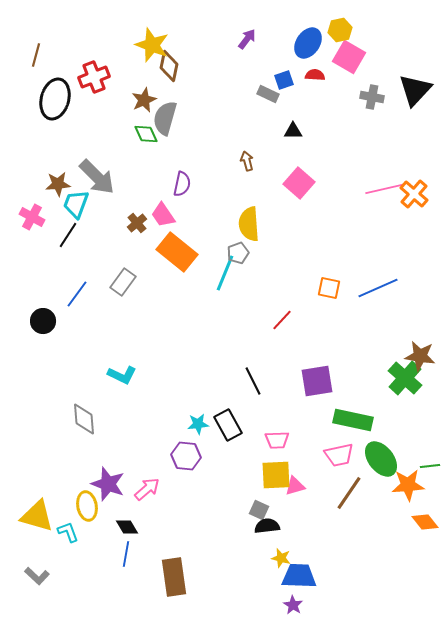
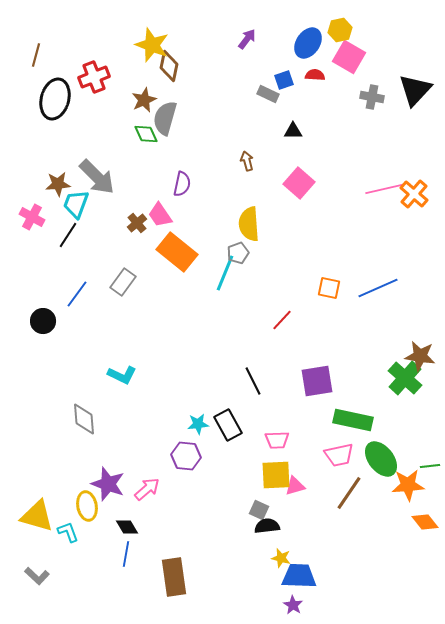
pink trapezoid at (163, 215): moved 3 px left
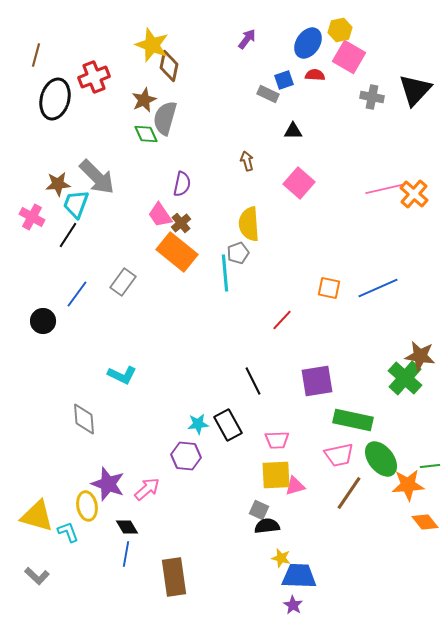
brown cross at (137, 223): moved 44 px right
cyan line at (225, 273): rotated 27 degrees counterclockwise
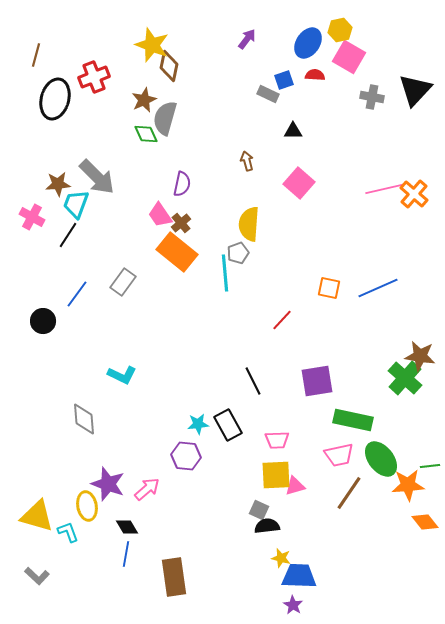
yellow semicircle at (249, 224): rotated 8 degrees clockwise
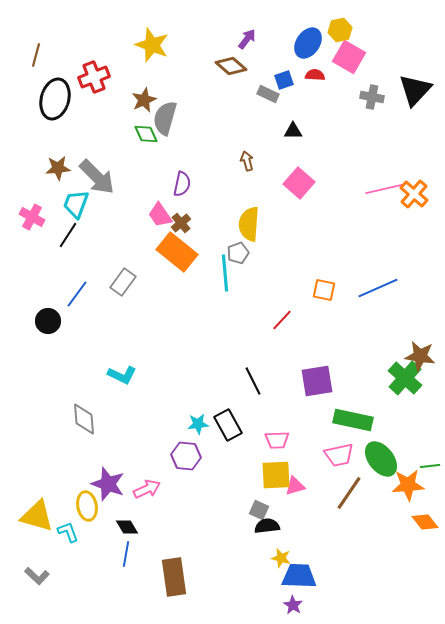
brown diamond at (169, 66): moved 62 px right; rotated 60 degrees counterclockwise
brown star at (58, 184): moved 16 px up
orange square at (329, 288): moved 5 px left, 2 px down
black circle at (43, 321): moved 5 px right
pink arrow at (147, 489): rotated 16 degrees clockwise
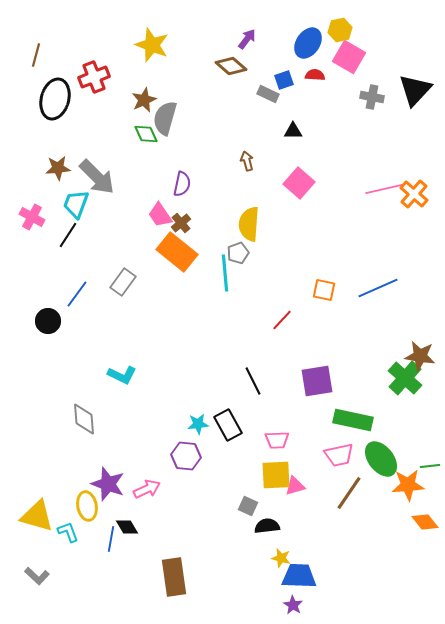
gray square at (259, 510): moved 11 px left, 4 px up
blue line at (126, 554): moved 15 px left, 15 px up
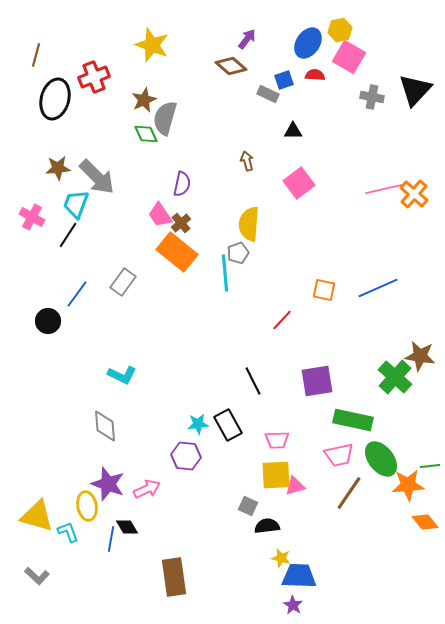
pink square at (299, 183): rotated 12 degrees clockwise
green cross at (405, 378): moved 10 px left, 1 px up
gray diamond at (84, 419): moved 21 px right, 7 px down
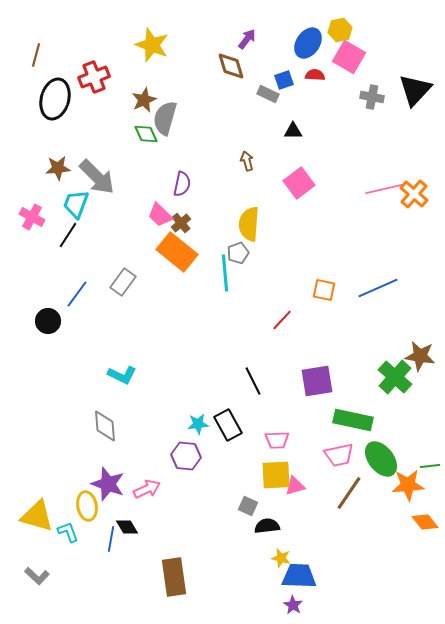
brown diamond at (231, 66): rotated 32 degrees clockwise
pink trapezoid at (160, 215): rotated 12 degrees counterclockwise
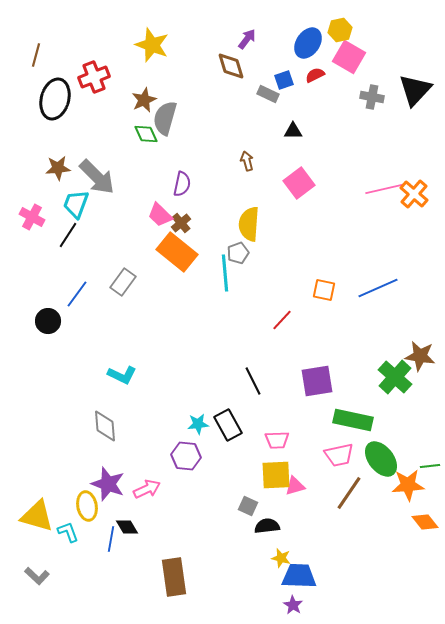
red semicircle at (315, 75): rotated 30 degrees counterclockwise
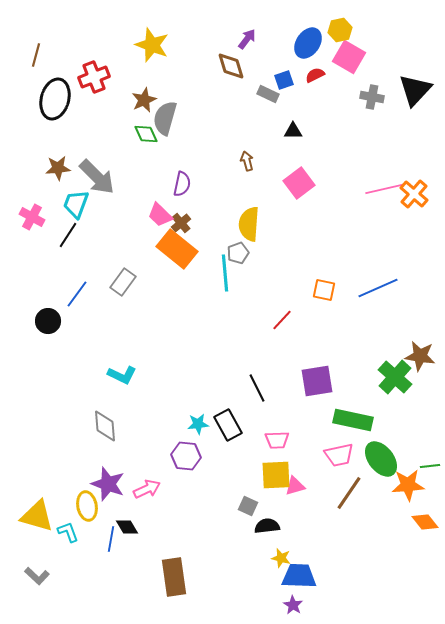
orange rectangle at (177, 252): moved 3 px up
black line at (253, 381): moved 4 px right, 7 px down
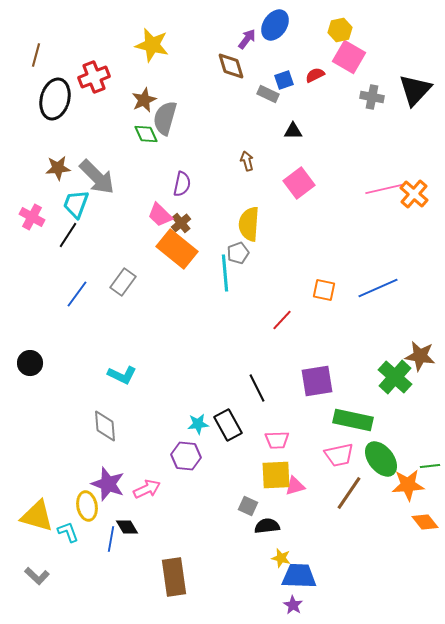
blue ellipse at (308, 43): moved 33 px left, 18 px up
yellow star at (152, 45): rotated 8 degrees counterclockwise
black circle at (48, 321): moved 18 px left, 42 px down
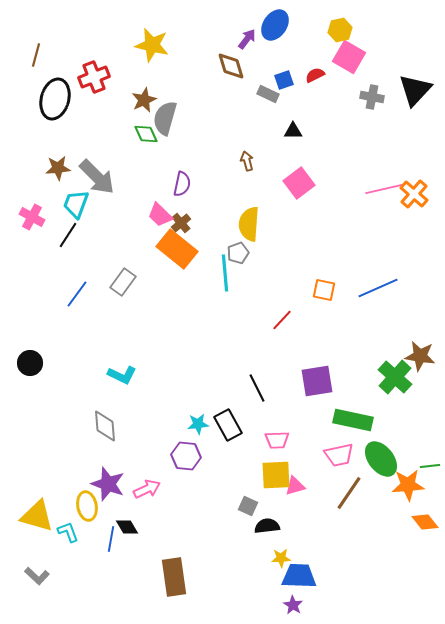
yellow star at (281, 558): rotated 18 degrees counterclockwise
